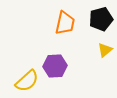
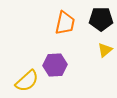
black pentagon: rotated 15 degrees clockwise
purple hexagon: moved 1 px up
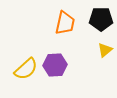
yellow semicircle: moved 1 px left, 12 px up
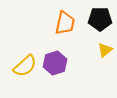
black pentagon: moved 1 px left
purple hexagon: moved 2 px up; rotated 15 degrees counterclockwise
yellow semicircle: moved 1 px left, 3 px up
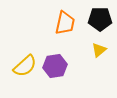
yellow triangle: moved 6 px left
purple hexagon: moved 3 px down; rotated 10 degrees clockwise
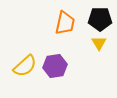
yellow triangle: moved 7 px up; rotated 21 degrees counterclockwise
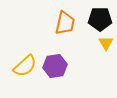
yellow triangle: moved 7 px right
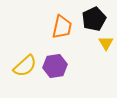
black pentagon: moved 6 px left; rotated 25 degrees counterclockwise
orange trapezoid: moved 3 px left, 4 px down
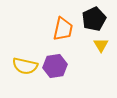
orange trapezoid: moved 1 px right, 2 px down
yellow triangle: moved 5 px left, 2 px down
yellow semicircle: rotated 55 degrees clockwise
